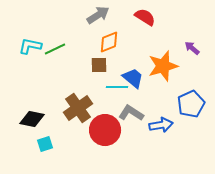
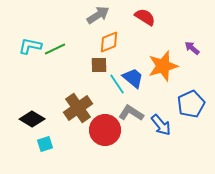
cyan line: moved 3 px up; rotated 55 degrees clockwise
black diamond: rotated 20 degrees clockwise
blue arrow: rotated 60 degrees clockwise
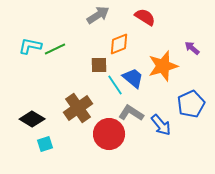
orange diamond: moved 10 px right, 2 px down
cyan line: moved 2 px left, 1 px down
red circle: moved 4 px right, 4 px down
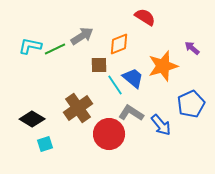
gray arrow: moved 16 px left, 21 px down
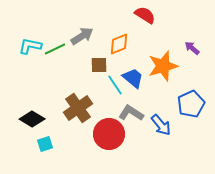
red semicircle: moved 2 px up
